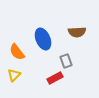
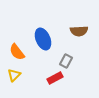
brown semicircle: moved 2 px right, 1 px up
gray rectangle: rotated 48 degrees clockwise
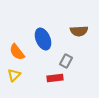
red rectangle: rotated 21 degrees clockwise
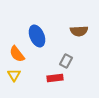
blue ellipse: moved 6 px left, 3 px up
orange semicircle: moved 2 px down
yellow triangle: rotated 16 degrees counterclockwise
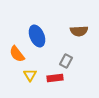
yellow triangle: moved 16 px right
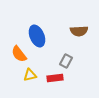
orange semicircle: moved 2 px right
yellow triangle: rotated 48 degrees clockwise
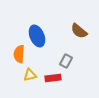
brown semicircle: rotated 42 degrees clockwise
orange semicircle: rotated 42 degrees clockwise
red rectangle: moved 2 px left
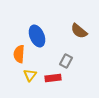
yellow triangle: rotated 40 degrees counterclockwise
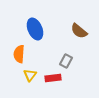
blue ellipse: moved 2 px left, 7 px up
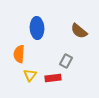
blue ellipse: moved 2 px right, 1 px up; rotated 20 degrees clockwise
